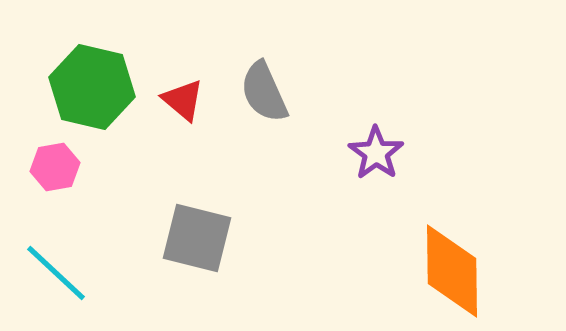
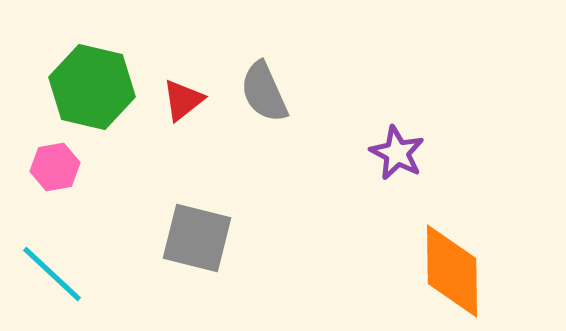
red triangle: rotated 42 degrees clockwise
purple star: moved 21 px right; rotated 8 degrees counterclockwise
cyan line: moved 4 px left, 1 px down
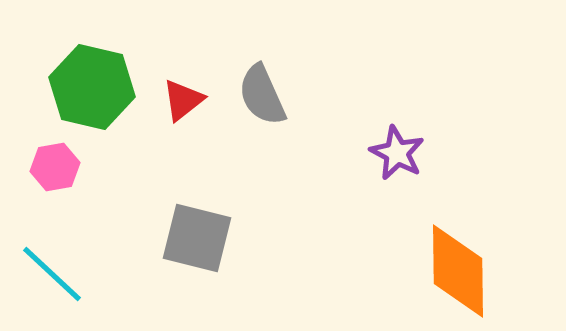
gray semicircle: moved 2 px left, 3 px down
orange diamond: moved 6 px right
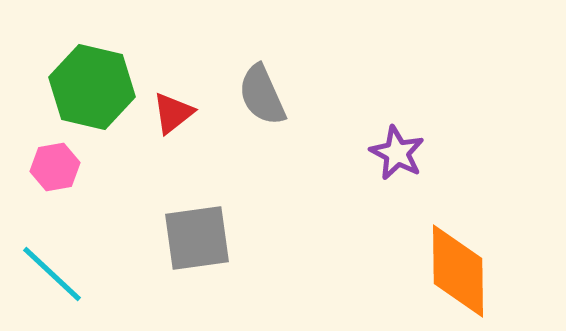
red triangle: moved 10 px left, 13 px down
gray square: rotated 22 degrees counterclockwise
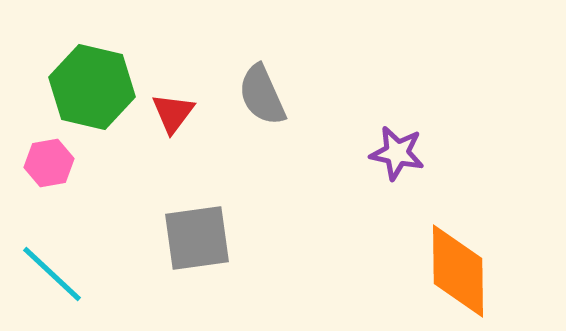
red triangle: rotated 15 degrees counterclockwise
purple star: rotated 16 degrees counterclockwise
pink hexagon: moved 6 px left, 4 px up
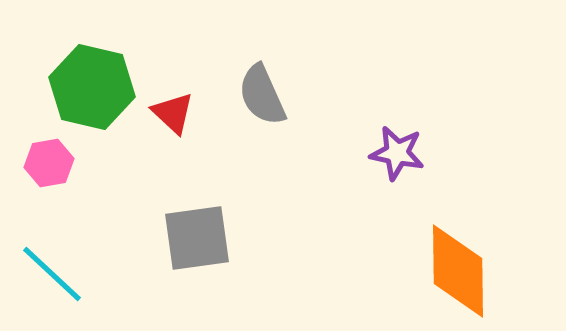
red triangle: rotated 24 degrees counterclockwise
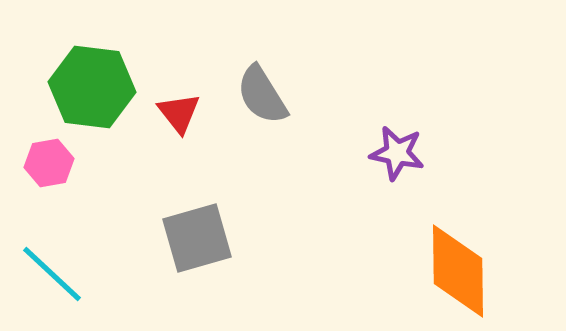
green hexagon: rotated 6 degrees counterclockwise
gray semicircle: rotated 8 degrees counterclockwise
red triangle: moved 6 px right; rotated 9 degrees clockwise
gray square: rotated 8 degrees counterclockwise
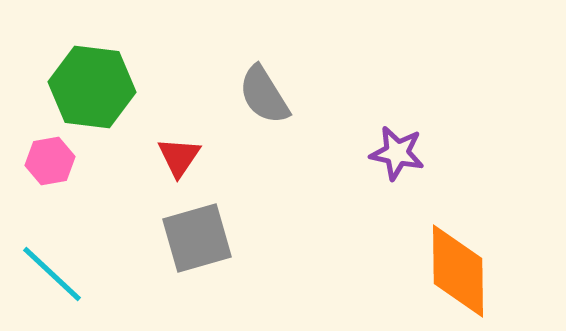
gray semicircle: moved 2 px right
red triangle: moved 44 px down; rotated 12 degrees clockwise
pink hexagon: moved 1 px right, 2 px up
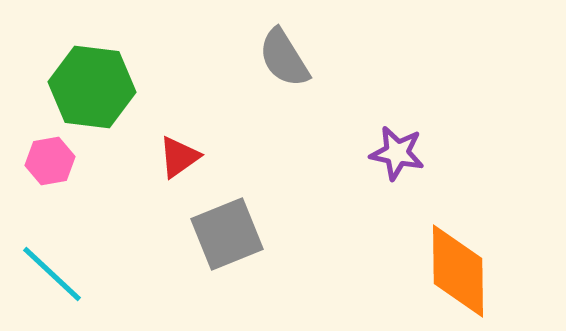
gray semicircle: moved 20 px right, 37 px up
red triangle: rotated 21 degrees clockwise
gray square: moved 30 px right, 4 px up; rotated 6 degrees counterclockwise
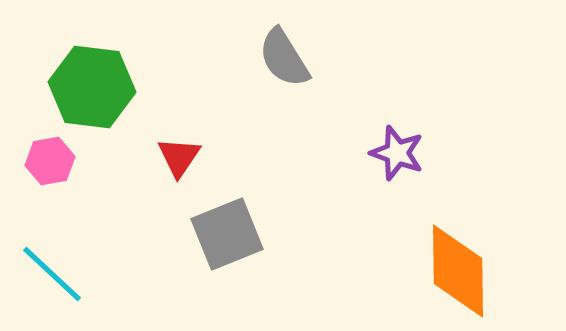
purple star: rotated 8 degrees clockwise
red triangle: rotated 21 degrees counterclockwise
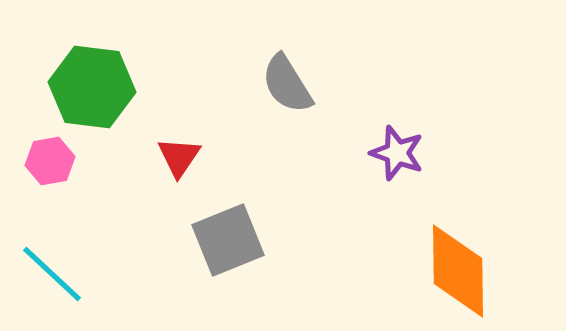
gray semicircle: moved 3 px right, 26 px down
gray square: moved 1 px right, 6 px down
